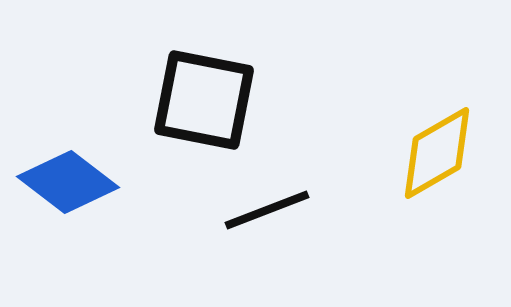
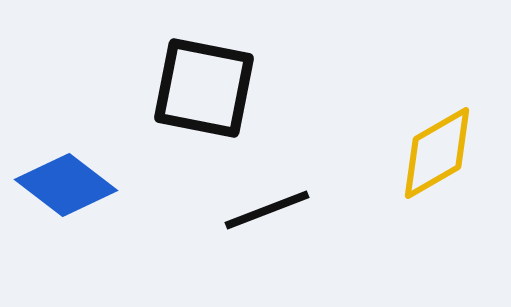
black square: moved 12 px up
blue diamond: moved 2 px left, 3 px down
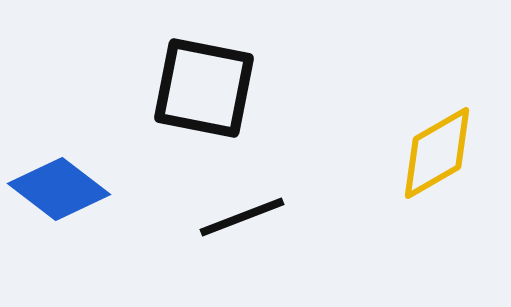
blue diamond: moved 7 px left, 4 px down
black line: moved 25 px left, 7 px down
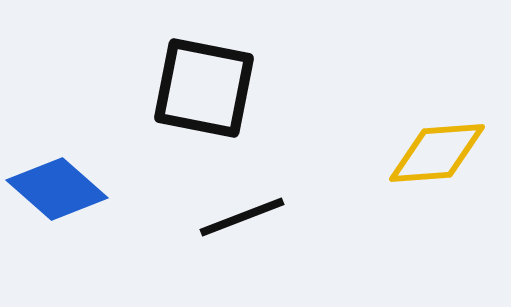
yellow diamond: rotated 26 degrees clockwise
blue diamond: moved 2 px left; rotated 4 degrees clockwise
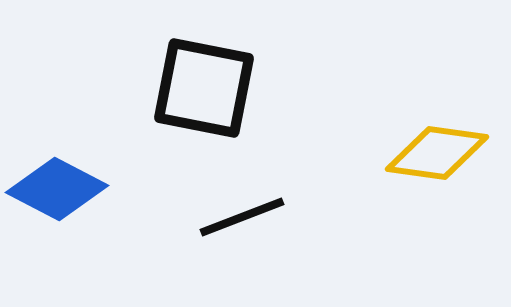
yellow diamond: rotated 12 degrees clockwise
blue diamond: rotated 14 degrees counterclockwise
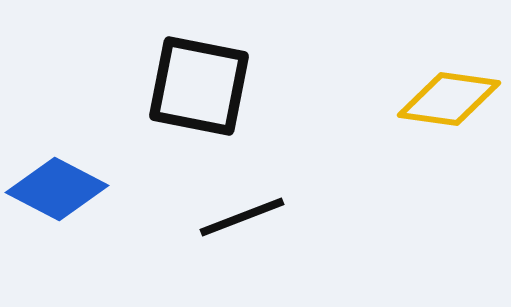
black square: moved 5 px left, 2 px up
yellow diamond: moved 12 px right, 54 px up
